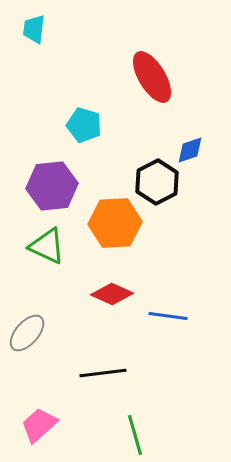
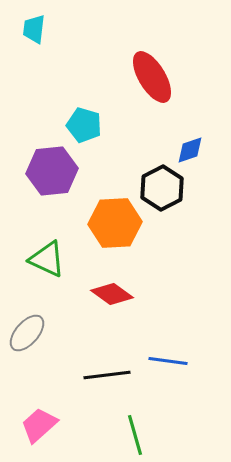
black hexagon: moved 5 px right, 6 px down
purple hexagon: moved 15 px up
green triangle: moved 13 px down
red diamond: rotated 12 degrees clockwise
blue line: moved 45 px down
black line: moved 4 px right, 2 px down
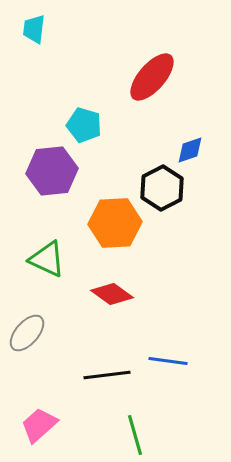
red ellipse: rotated 72 degrees clockwise
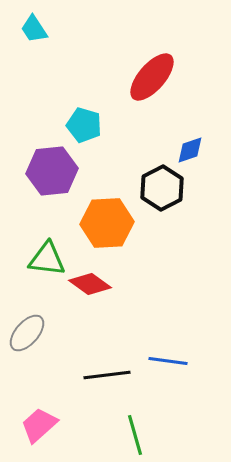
cyan trapezoid: rotated 40 degrees counterclockwise
orange hexagon: moved 8 px left
green triangle: rotated 18 degrees counterclockwise
red diamond: moved 22 px left, 10 px up
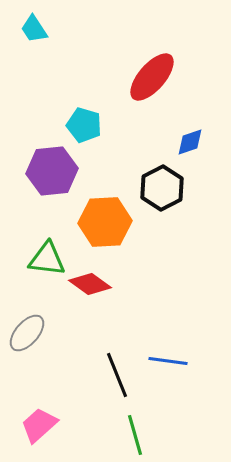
blue diamond: moved 8 px up
orange hexagon: moved 2 px left, 1 px up
black line: moved 10 px right; rotated 75 degrees clockwise
